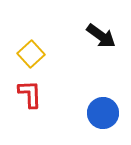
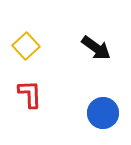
black arrow: moved 5 px left, 12 px down
yellow square: moved 5 px left, 8 px up
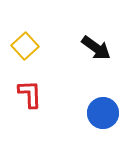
yellow square: moved 1 px left
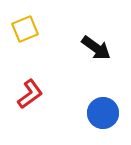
yellow square: moved 17 px up; rotated 20 degrees clockwise
red L-shape: rotated 56 degrees clockwise
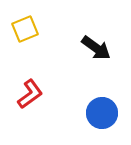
blue circle: moved 1 px left
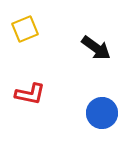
red L-shape: rotated 48 degrees clockwise
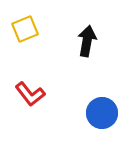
black arrow: moved 9 px left, 7 px up; rotated 116 degrees counterclockwise
red L-shape: rotated 40 degrees clockwise
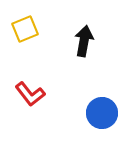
black arrow: moved 3 px left
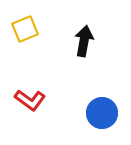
red L-shape: moved 6 px down; rotated 16 degrees counterclockwise
